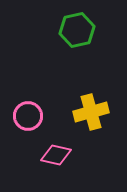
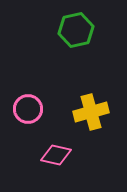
green hexagon: moved 1 px left
pink circle: moved 7 px up
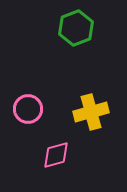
green hexagon: moved 2 px up; rotated 8 degrees counterclockwise
pink diamond: rotated 28 degrees counterclockwise
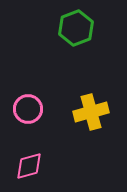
pink diamond: moved 27 px left, 11 px down
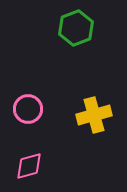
yellow cross: moved 3 px right, 3 px down
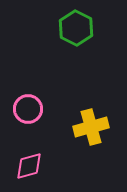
green hexagon: rotated 12 degrees counterclockwise
yellow cross: moved 3 px left, 12 px down
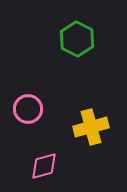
green hexagon: moved 1 px right, 11 px down
pink diamond: moved 15 px right
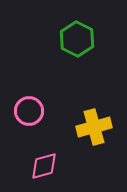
pink circle: moved 1 px right, 2 px down
yellow cross: moved 3 px right
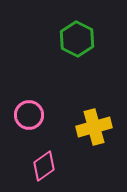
pink circle: moved 4 px down
pink diamond: rotated 20 degrees counterclockwise
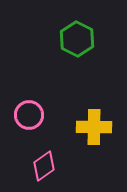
yellow cross: rotated 16 degrees clockwise
